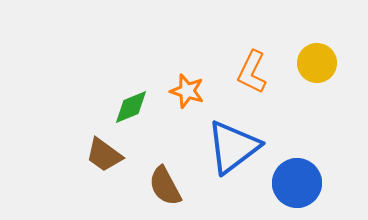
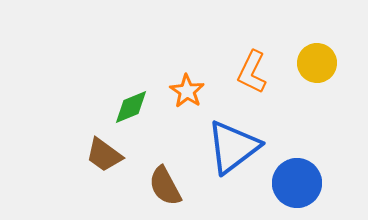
orange star: rotated 16 degrees clockwise
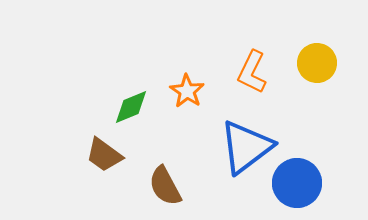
blue triangle: moved 13 px right
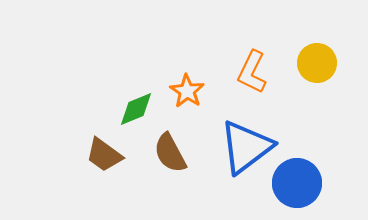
green diamond: moved 5 px right, 2 px down
brown semicircle: moved 5 px right, 33 px up
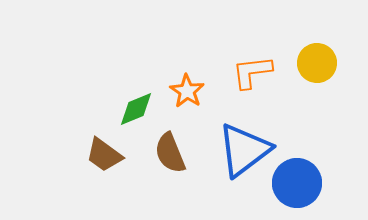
orange L-shape: rotated 57 degrees clockwise
blue triangle: moved 2 px left, 3 px down
brown semicircle: rotated 6 degrees clockwise
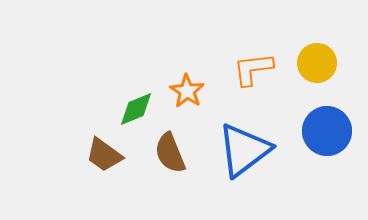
orange L-shape: moved 1 px right, 3 px up
blue circle: moved 30 px right, 52 px up
